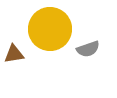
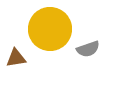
brown triangle: moved 2 px right, 4 px down
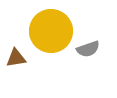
yellow circle: moved 1 px right, 2 px down
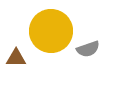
brown triangle: rotated 10 degrees clockwise
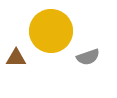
gray semicircle: moved 8 px down
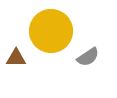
gray semicircle: rotated 15 degrees counterclockwise
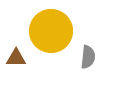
gray semicircle: rotated 50 degrees counterclockwise
